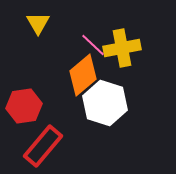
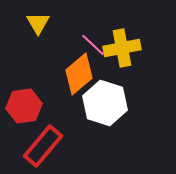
orange diamond: moved 4 px left, 1 px up
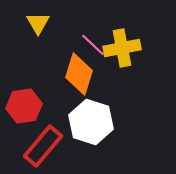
orange diamond: rotated 33 degrees counterclockwise
white hexagon: moved 14 px left, 19 px down
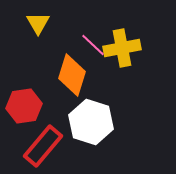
orange diamond: moved 7 px left, 1 px down
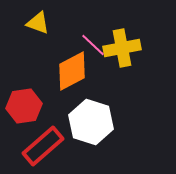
yellow triangle: rotated 40 degrees counterclockwise
orange diamond: moved 4 px up; rotated 45 degrees clockwise
red rectangle: rotated 9 degrees clockwise
